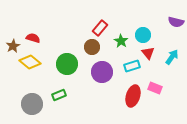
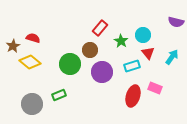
brown circle: moved 2 px left, 3 px down
green circle: moved 3 px right
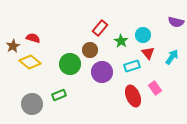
pink rectangle: rotated 32 degrees clockwise
red ellipse: rotated 40 degrees counterclockwise
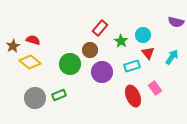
red semicircle: moved 2 px down
gray circle: moved 3 px right, 6 px up
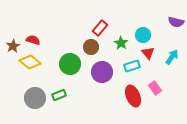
green star: moved 2 px down
brown circle: moved 1 px right, 3 px up
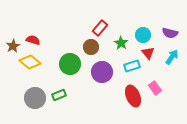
purple semicircle: moved 6 px left, 11 px down
